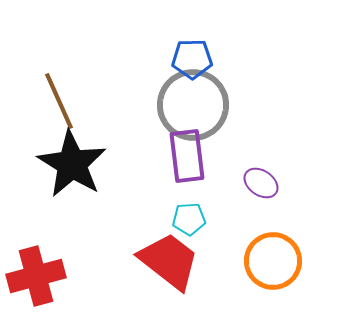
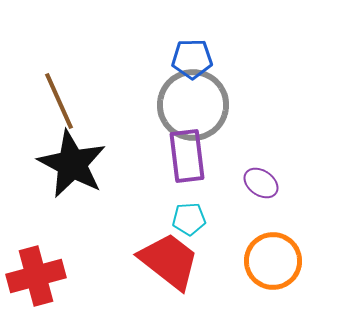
black star: rotated 4 degrees counterclockwise
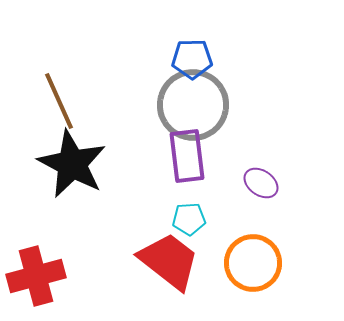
orange circle: moved 20 px left, 2 px down
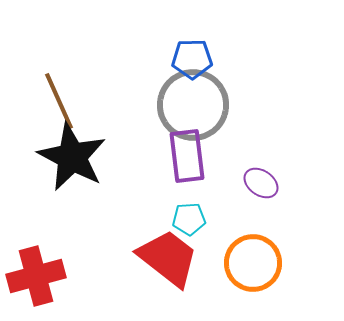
black star: moved 7 px up
red trapezoid: moved 1 px left, 3 px up
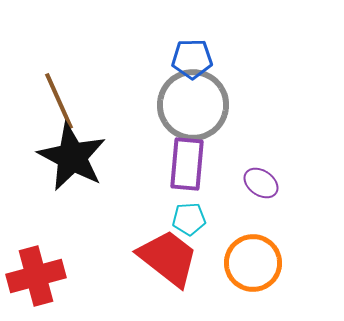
purple rectangle: moved 8 px down; rotated 12 degrees clockwise
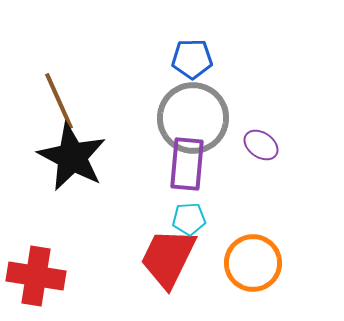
gray circle: moved 13 px down
purple ellipse: moved 38 px up
red trapezoid: rotated 102 degrees counterclockwise
red cross: rotated 24 degrees clockwise
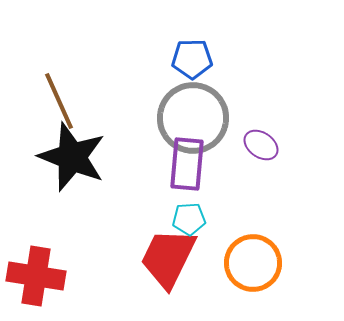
black star: rotated 6 degrees counterclockwise
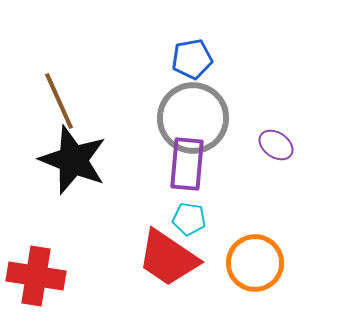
blue pentagon: rotated 9 degrees counterclockwise
purple ellipse: moved 15 px right
black star: moved 1 px right, 3 px down
cyan pentagon: rotated 12 degrees clockwise
red trapezoid: rotated 82 degrees counterclockwise
orange circle: moved 2 px right
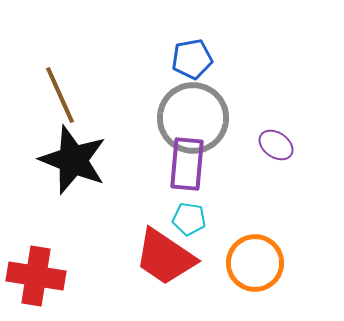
brown line: moved 1 px right, 6 px up
red trapezoid: moved 3 px left, 1 px up
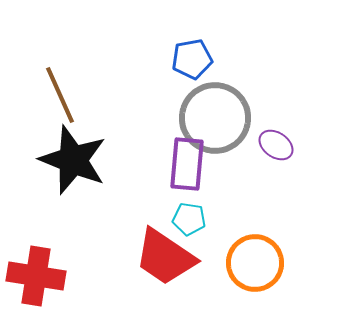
gray circle: moved 22 px right
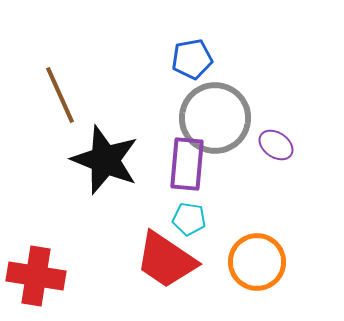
black star: moved 32 px right
red trapezoid: moved 1 px right, 3 px down
orange circle: moved 2 px right, 1 px up
